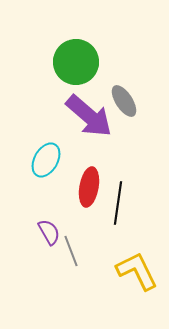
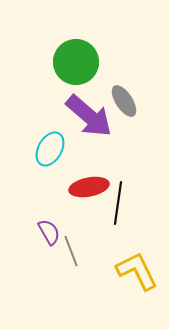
cyan ellipse: moved 4 px right, 11 px up
red ellipse: rotated 69 degrees clockwise
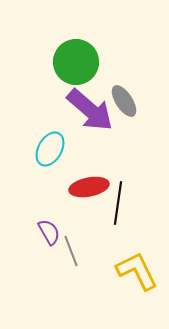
purple arrow: moved 1 px right, 6 px up
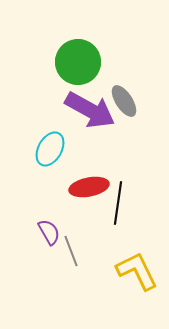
green circle: moved 2 px right
purple arrow: rotated 12 degrees counterclockwise
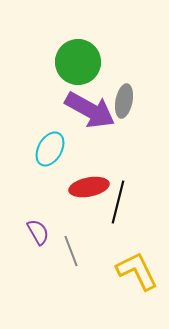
gray ellipse: rotated 44 degrees clockwise
black line: moved 1 px up; rotated 6 degrees clockwise
purple semicircle: moved 11 px left
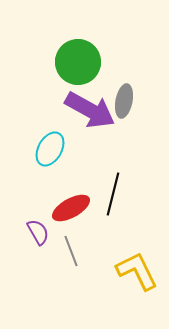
red ellipse: moved 18 px left, 21 px down; rotated 18 degrees counterclockwise
black line: moved 5 px left, 8 px up
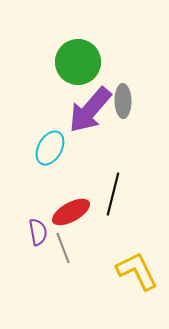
gray ellipse: moved 1 px left; rotated 12 degrees counterclockwise
purple arrow: rotated 102 degrees clockwise
cyan ellipse: moved 1 px up
red ellipse: moved 4 px down
purple semicircle: rotated 20 degrees clockwise
gray line: moved 8 px left, 3 px up
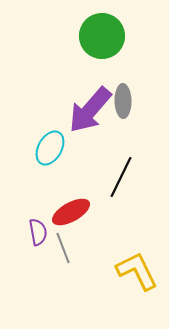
green circle: moved 24 px right, 26 px up
black line: moved 8 px right, 17 px up; rotated 12 degrees clockwise
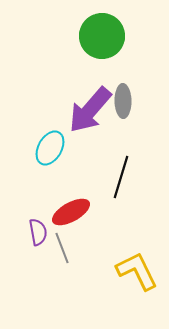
black line: rotated 9 degrees counterclockwise
gray line: moved 1 px left
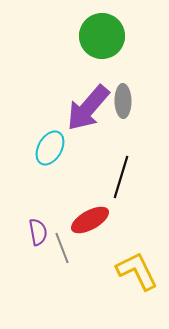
purple arrow: moved 2 px left, 2 px up
red ellipse: moved 19 px right, 8 px down
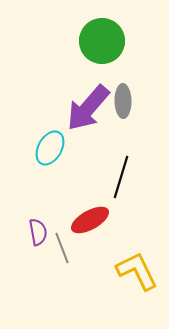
green circle: moved 5 px down
